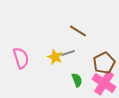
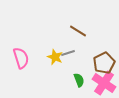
green semicircle: moved 2 px right
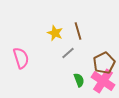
brown line: rotated 42 degrees clockwise
gray line: rotated 24 degrees counterclockwise
yellow star: moved 24 px up
pink cross: moved 1 px left, 2 px up
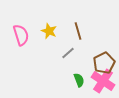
yellow star: moved 6 px left, 2 px up
pink semicircle: moved 23 px up
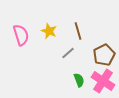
brown pentagon: moved 8 px up
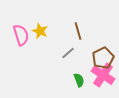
yellow star: moved 9 px left
brown pentagon: moved 1 px left, 3 px down
pink cross: moved 6 px up
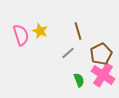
brown pentagon: moved 2 px left, 4 px up
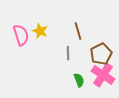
gray line: rotated 48 degrees counterclockwise
